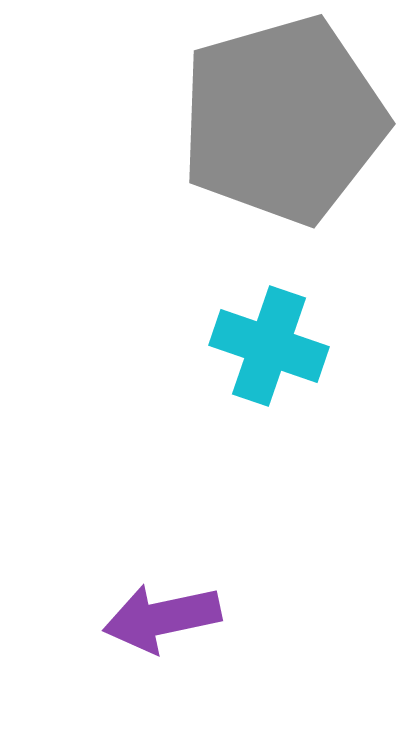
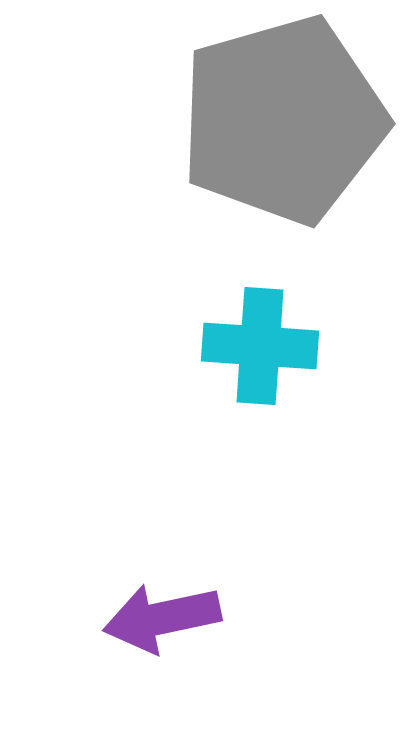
cyan cross: moved 9 px left; rotated 15 degrees counterclockwise
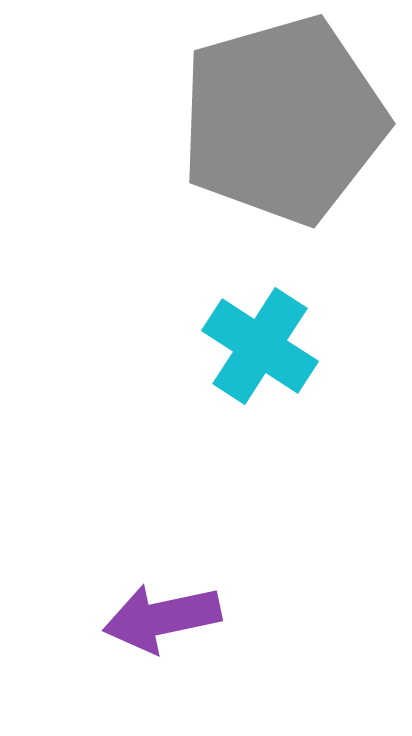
cyan cross: rotated 29 degrees clockwise
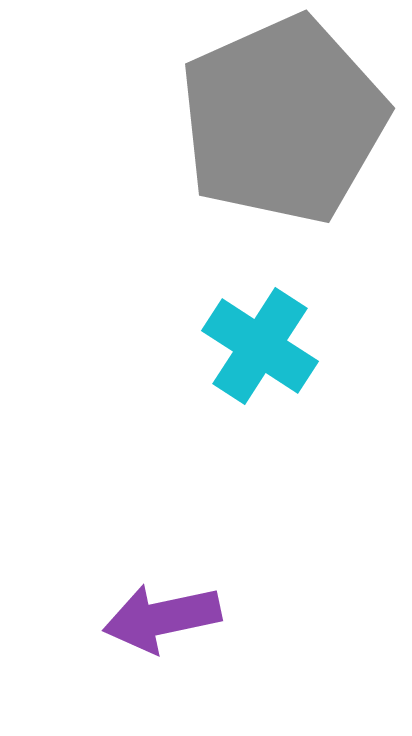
gray pentagon: rotated 8 degrees counterclockwise
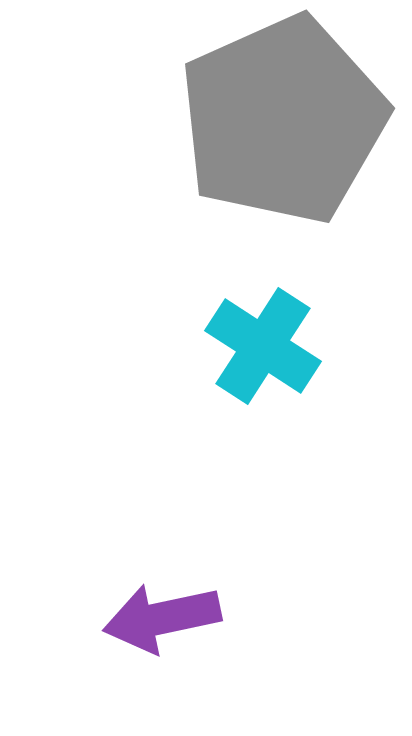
cyan cross: moved 3 px right
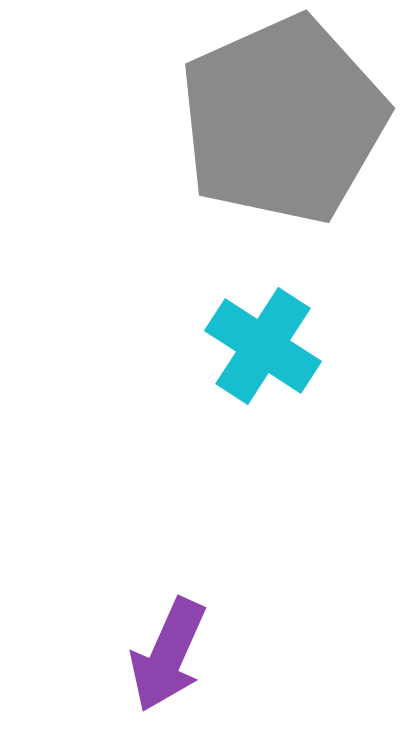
purple arrow: moved 6 px right, 37 px down; rotated 54 degrees counterclockwise
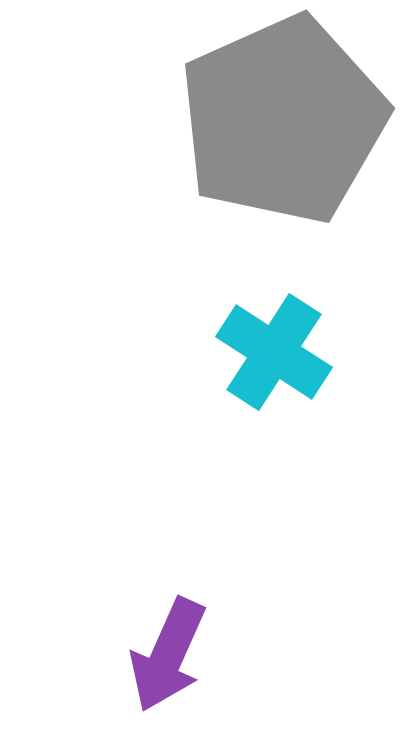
cyan cross: moved 11 px right, 6 px down
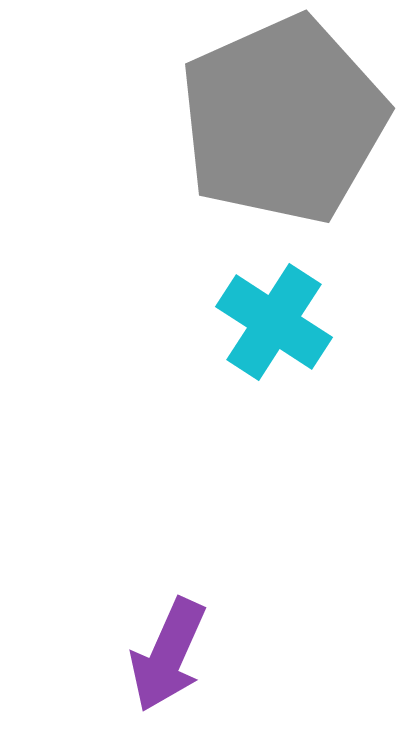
cyan cross: moved 30 px up
